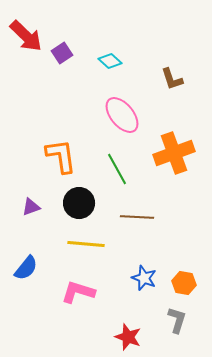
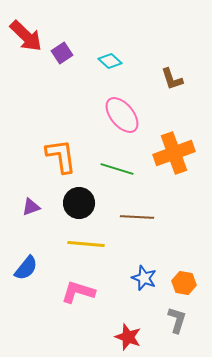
green line: rotated 44 degrees counterclockwise
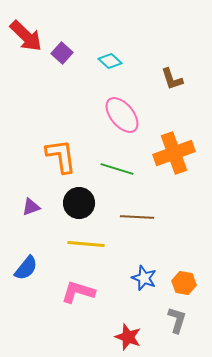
purple square: rotated 15 degrees counterclockwise
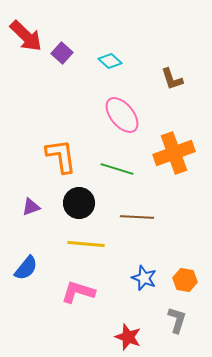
orange hexagon: moved 1 px right, 3 px up
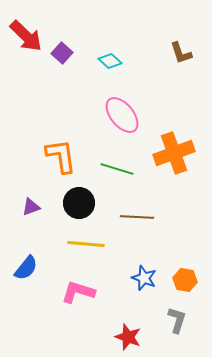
brown L-shape: moved 9 px right, 26 px up
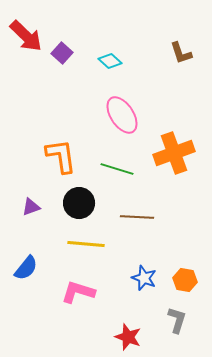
pink ellipse: rotated 6 degrees clockwise
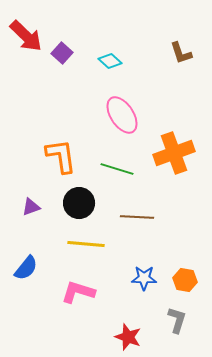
blue star: rotated 20 degrees counterclockwise
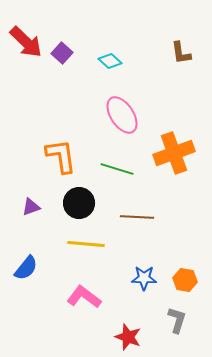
red arrow: moved 6 px down
brown L-shape: rotated 10 degrees clockwise
pink L-shape: moved 6 px right, 5 px down; rotated 20 degrees clockwise
